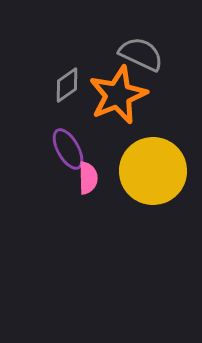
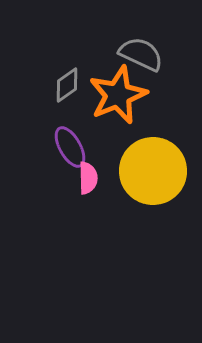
purple ellipse: moved 2 px right, 2 px up
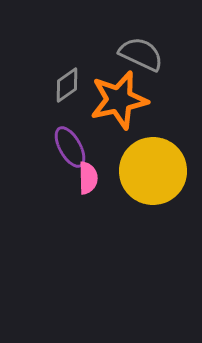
orange star: moved 1 px right, 5 px down; rotated 10 degrees clockwise
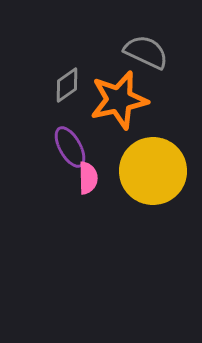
gray semicircle: moved 5 px right, 2 px up
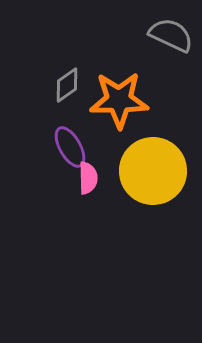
gray semicircle: moved 25 px right, 17 px up
orange star: rotated 12 degrees clockwise
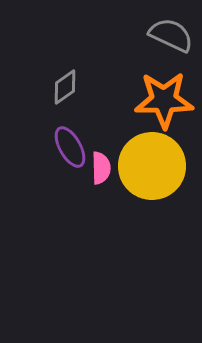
gray diamond: moved 2 px left, 2 px down
orange star: moved 45 px right
yellow circle: moved 1 px left, 5 px up
pink semicircle: moved 13 px right, 10 px up
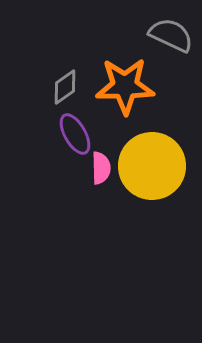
orange star: moved 39 px left, 14 px up
purple ellipse: moved 5 px right, 13 px up
